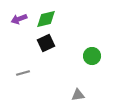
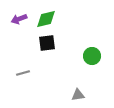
black square: moved 1 px right; rotated 18 degrees clockwise
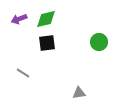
green circle: moved 7 px right, 14 px up
gray line: rotated 48 degrees clockwise
gray triangle: moved 1 px right, 2 px up
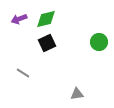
black square: rotated 18 degrees counterclockwise
gray triangle: moved 2 px left, 1 px down
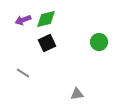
purple arrow: moved 4 px right, 1 px down
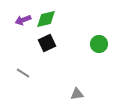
green circle: moved 2 px down
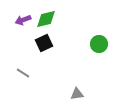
black square: moved 3 px left
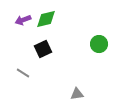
black square: moved 1 px left, 6 px down
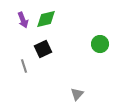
purple arrow: rotated 91 degrees counterclockwise
green circle: moved 1 px right
gray line: moved 1 px right, 7 px up; rotated 40 degrees clockwise
gray triangle: rotated 40 degrees counterclockwise
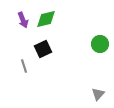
gray triangle: moved 21 px right
